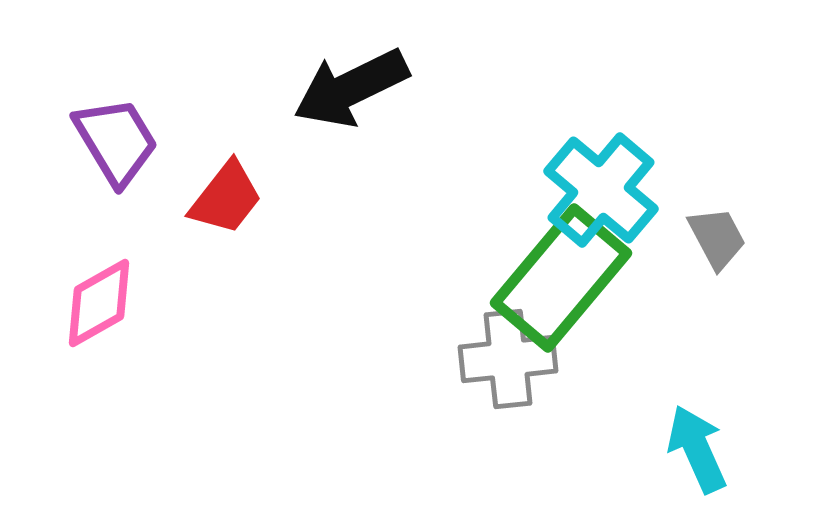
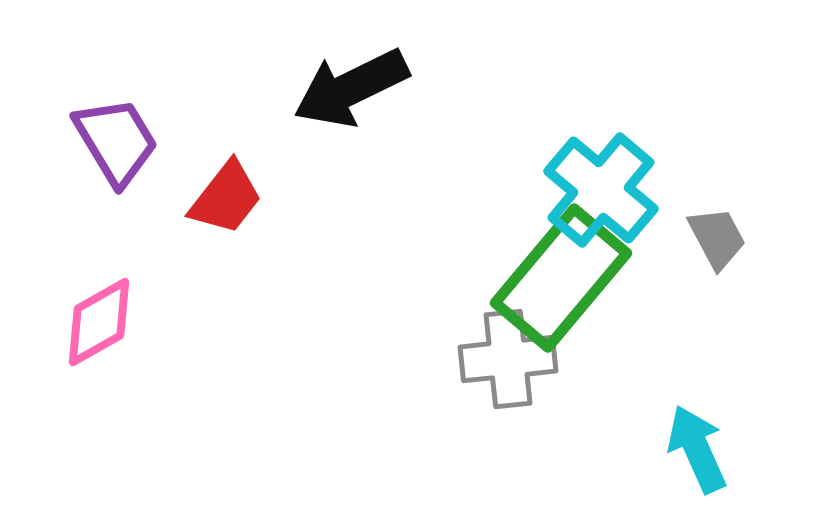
pink diamond: moved 19 px down
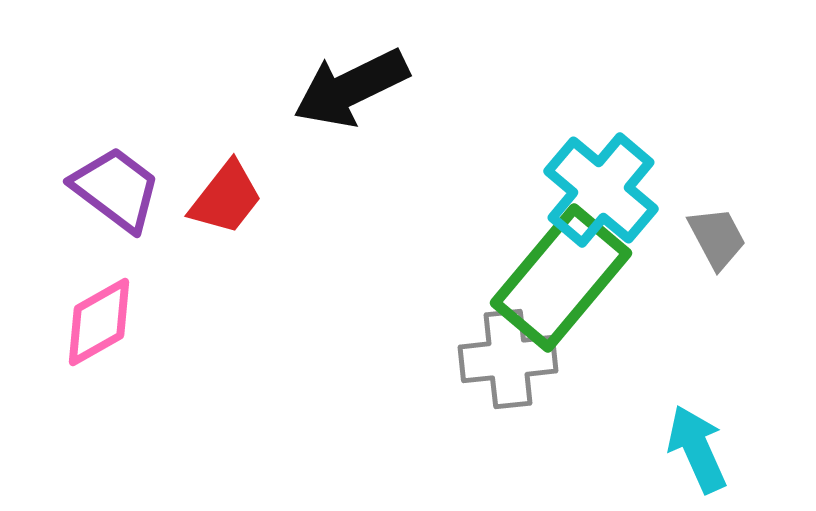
purple trapezoid: moved 48 px down; rotated 22 degrees counterclockwise
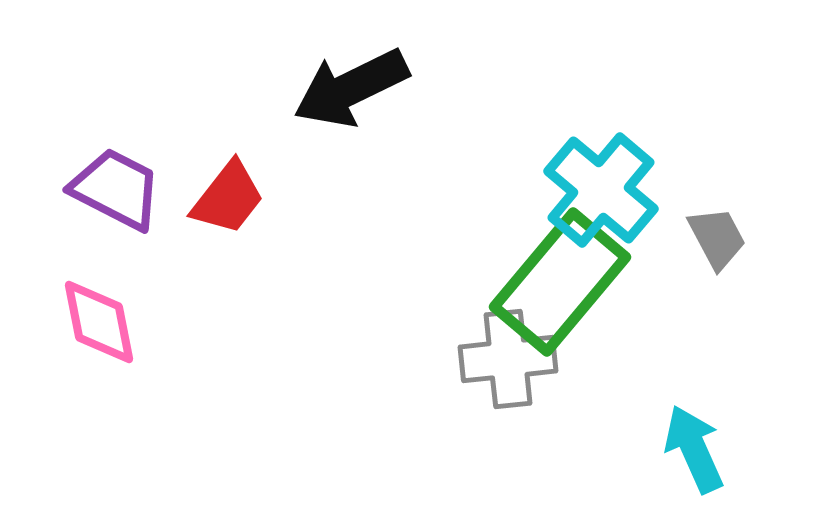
purple trapezoid: rotated 10 degrees counterclockwise
red trapezoid: moved 2 px right
green rectangle: moved 1 px left, 4 px down
pink diamond: rotated 72 degrees counterclockwise
cyan arrow: moved 3 px left
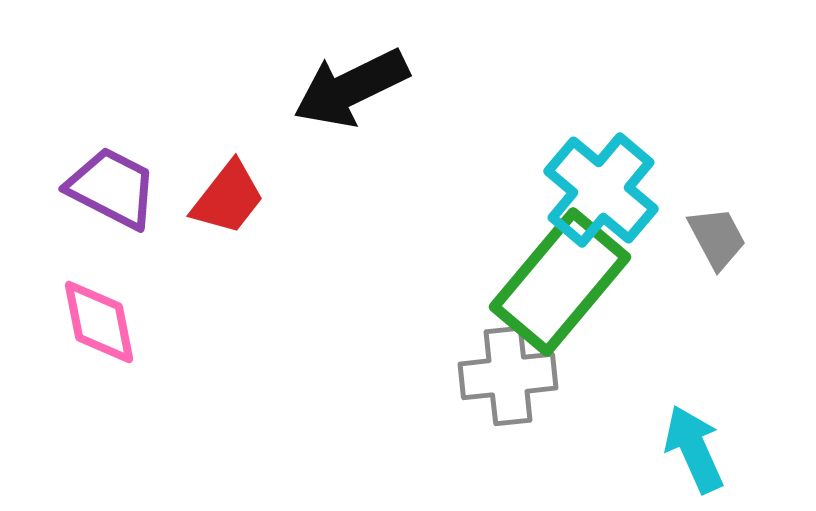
purple trapezoid: moved 4 px left, 1 px up
gray cross: moved 17 px down
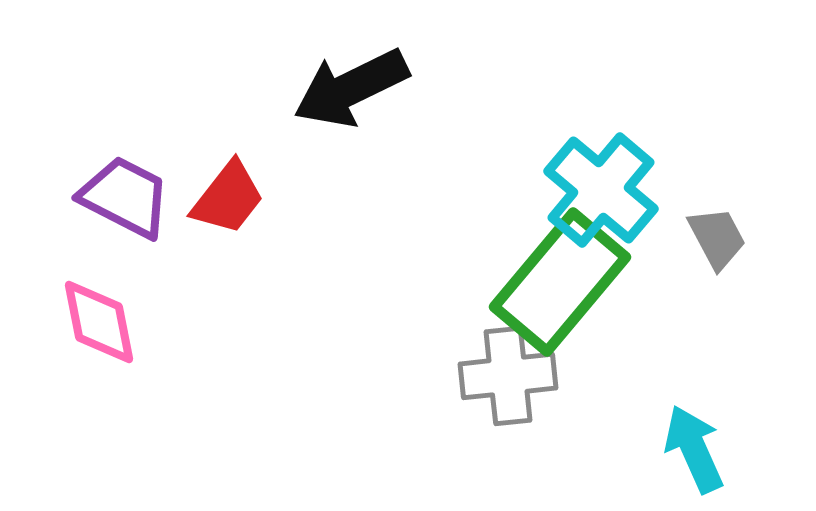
purple trapezoid: moved 13 px right, 9 px down
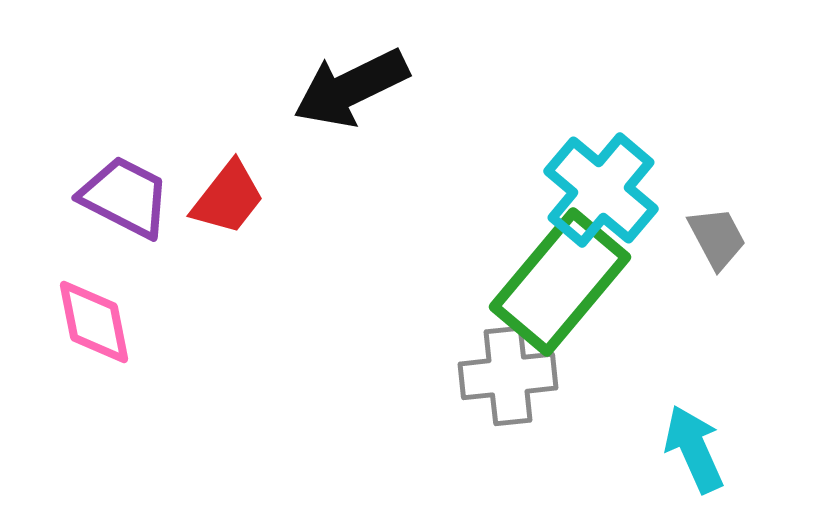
pink diamond: moved 5 px left
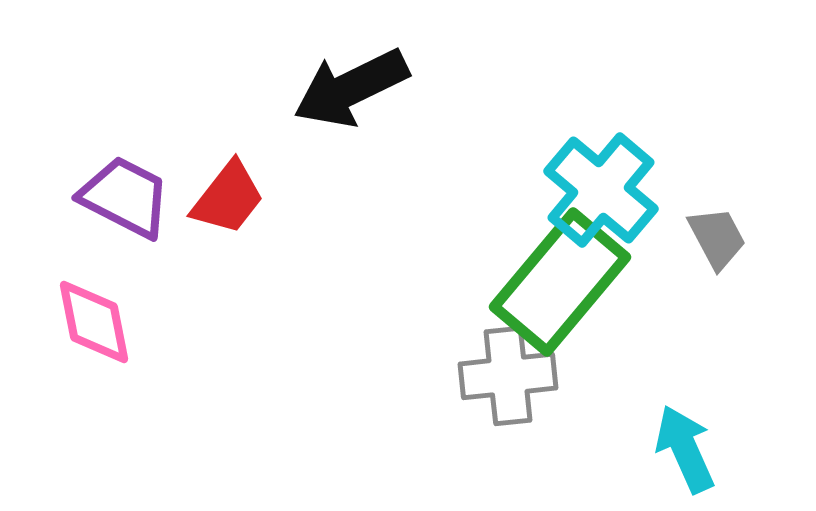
cyan arrow: moved 9 px left
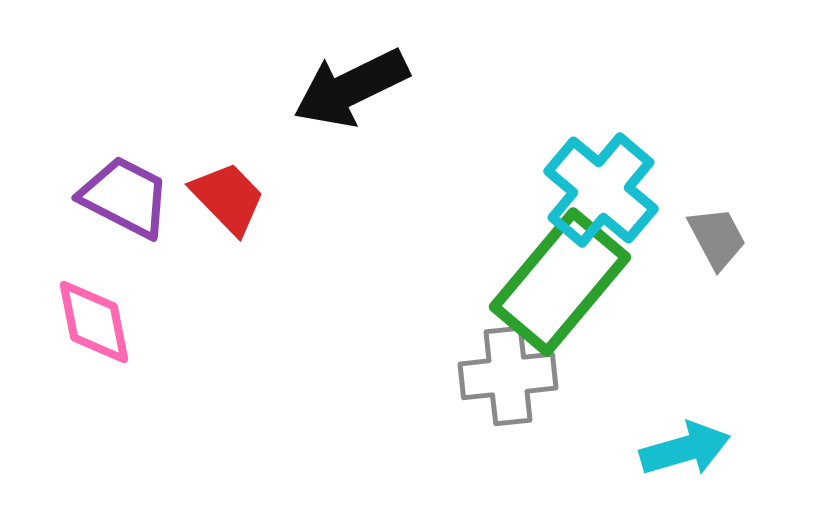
red trapezoid: rotated 82 degrees counterclockwise
cyan arrow: rotated 98 degrees clockwise
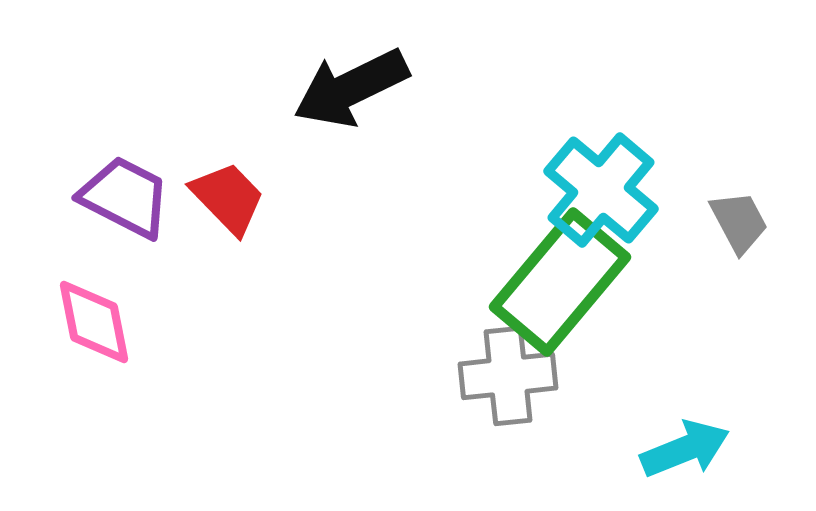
gray trapezoid: moved 22 px right, 16 px up
cyan arrow: rotated 6 degrees counterclockwise
